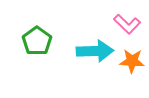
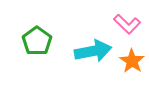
cyan arrow: moved 2 px left; rotated 9 degrees counterclockwise
orange star: rotated 30 degrees clockwise
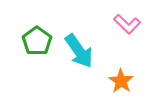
cyan arrow: moved 14 px left; rotated 66 degrees clockwise
orange star: moved 11 px left, 20 px down
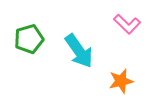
green pentagon: moved 8 px left, 2 px up; rotated 20 degrees clockwise
orange star: rotated 25 degrees clockwise
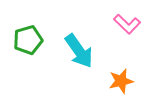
green pentagon: moved 1 px left, 1 px down
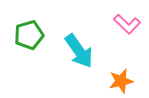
green pentagon: moved 1 px right, 5 px up
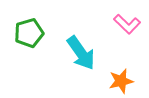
green pentagon: moved 2 px up
cyan arrow: moved 2 px right, 2 px down
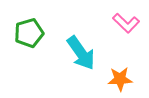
pink L-shape: moved 1 px left, 1 px up
orange star: moved 1 px left, 2 px up; rotated 10 degrees clockwise
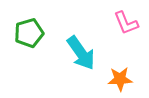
pink L-shape: rotated 24 degrees clockwise
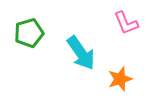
orange star: rotated 15 degrees counterclockwise
